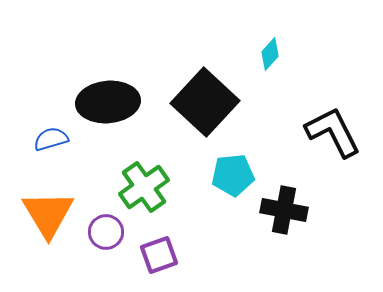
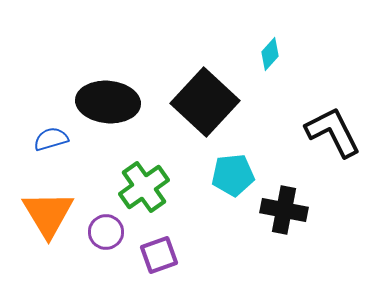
black ellipse: rotated 10 degrees clockwise
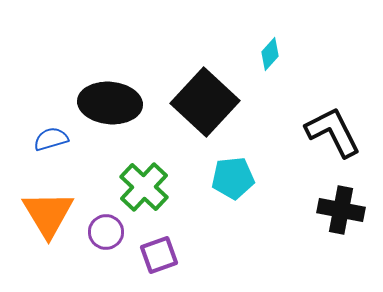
black ellipse: moved 2 px right, 1 px down
cyan pentagon: moved 3 px down
green cross: rotated 12 degrees counterclockwise
black cross: moved 57 px right
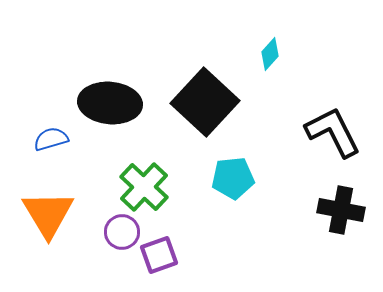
purple circle: moved 16 px right
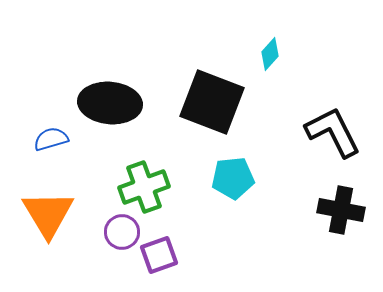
black square: moved 7 px right; rotated 22 degrees counterclockwise
green cross: rotated 27 degrees clockwise
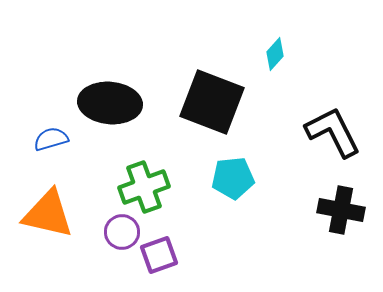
cyan diamond: moved 5 px right
orange triangle: rotated 46 degrees counterclockwise
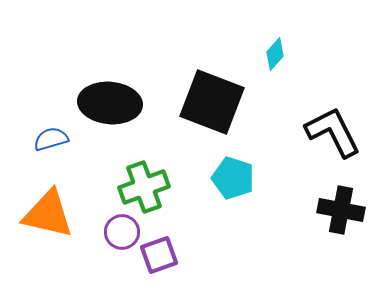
cyan pentagon: rotated 24 degrees clockwise
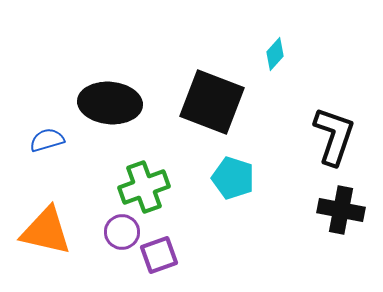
black L-shape: moved 1 px right, 4 px down; rotated 46 degrees clockwise
blue semicircle: moved 4 px left, 1 px down
orange triangle: moved 2 px left, 17 px down
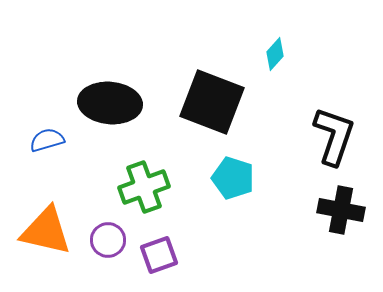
purple circle: moved 14 px left, 8 px down
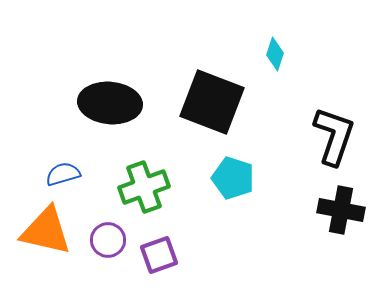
cyan diamond: rotated 24 degrees counterclockwise
blue semicircle: moved 16 px right, 34 px down
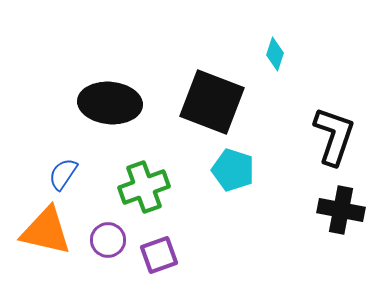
blue semicircle: rotated 40 degrees counterclockwise
cyan pentagon: moved 8 px up
